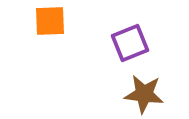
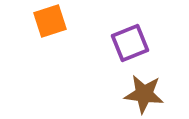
orange square: rotated 16 degrees counterclockwise
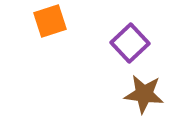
purple square: rotated 21 degrees counterclockwise
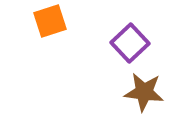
brown star: moved 2 px up
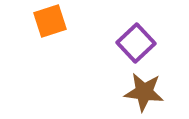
purple square: moved 6 px right
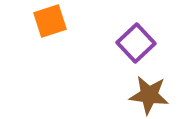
brown star: moved 5 px right, 3 px down
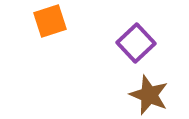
brown star: rotated 15 degrees clockwise
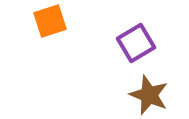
purple square: rotated 12 degrees clockwise
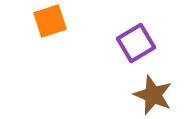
brown star: moved 4 px right
